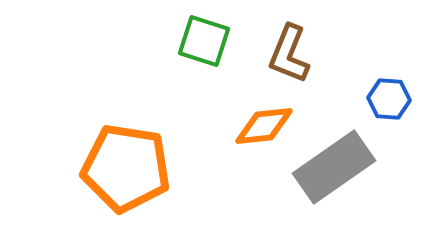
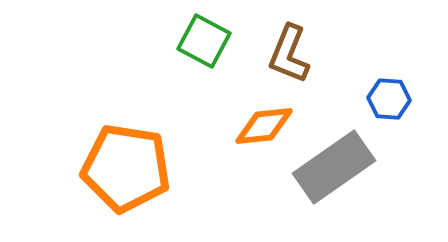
green square: rotated 10 degrees clockwise
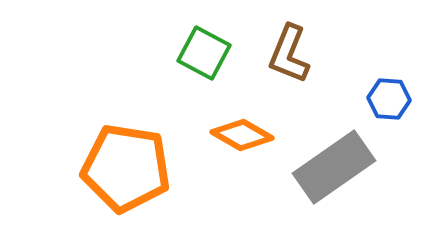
green square: moved 12 px down
orange diamond: moved 22 px left, 9 px down; rotated 36 degrees clockwise
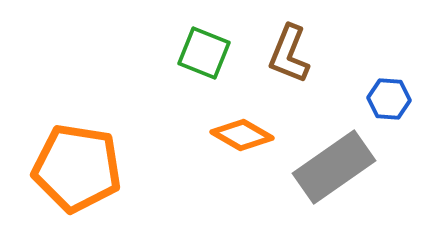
green square: rotated 6 degrees counterclockwise
orange pentagon: moved 49 px left
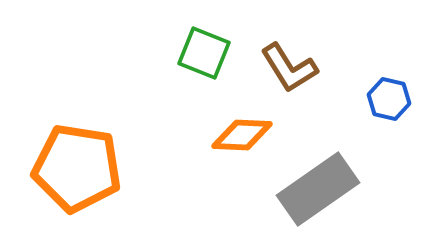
brown L-shape: moved 14 px down; rotated 54 degrees counterclockwise
blue hexagon: rotated 9 degrees clockwise
orange diamond: rotated 28 degrees counterclockwise
gray rectangle: moved 16 px left, 22 px down
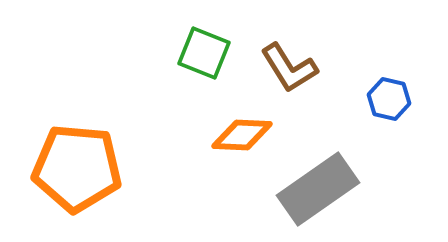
orange pentagon: rotated 4 degrees counterclockwise
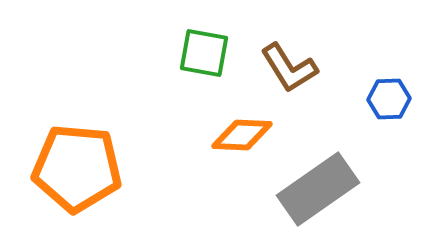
green square: rotated 12 degrees counterclockwise
blue hexagon: rotated 15 degrees counterclockwise
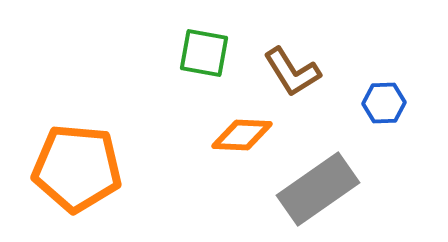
brown L-shape: moved 3 px right, 4 px down
blue hexagon: moved 5 px left, 4 px down
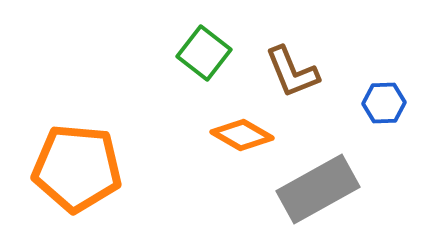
green square: rotated 28 degrees clockwise
brown L-shape: rotated 10 degrees clockwise
orange diamond: rotated 28 degrees clockwise
gray rectangle: rotated 6 degrees clockwise
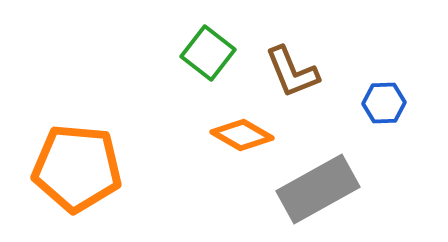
green square: moved 4 px right
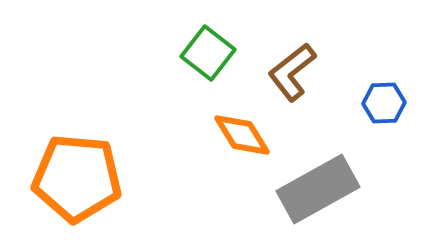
brown L-shape: rotated 74 degrees clockwise
orange diamond: rotated 28 degrees clockwise
orange pentagon: moved 10 px down
